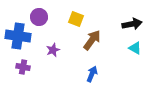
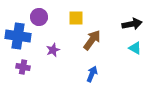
yellow square: moved 1 px up; rotated 21 degrees counterclockwise
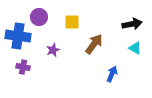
yellow square: moved 4 px left, 4 px down
brown arrow: moved 2 px right, 4 px down
blue arrow: moved 20 px right
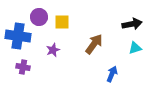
yellow square: moved 10 px left
cyan triangle: rotated 48 degrees counterclockwise
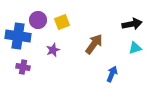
purple circle: moved 1 px left, 3 px down
yellow square: rotated 21 degrees counterclockwise
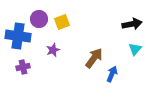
purple circle: moved 1 px right, 1 px up
brown arrow: moved 14 px down
cyan triangle: moved 1 px down; rotated 32 degrees counterclockwise
purple cross: rotated 24 degrees counterclockwise
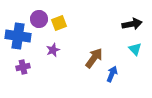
yellow square: moved 3 px left, 1 px down
cyan triangle: rotated 24 degrees counterclockwise
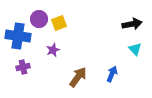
brown arrow: moved 16 px left, 19 px down
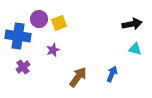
cyan triangle: rotated 32 degrees counterclockwise
purple cross: rotated 24 degrees counterclockwise
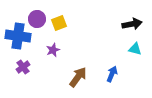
purple circle: moved 2 px left
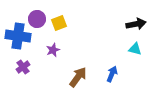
black arrow: moved 4 px right
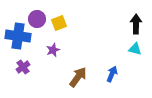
black arrow: rotated 78 degrees counterclockwise
